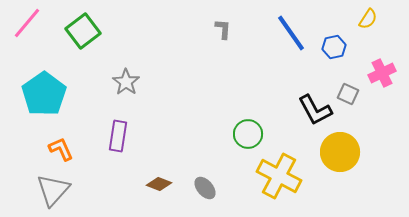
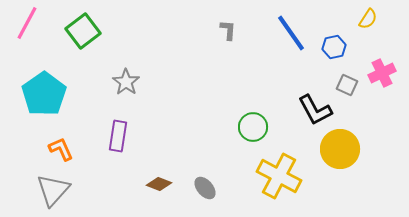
pink line: rotated 12 degrees counterclockwise
gray L-shape: moved 5 px right, 1 px down
gray square: moved 1 px left, 9 px up
green circle: moved 5 px right, 7 px up
yellow circle: moved 3 px up
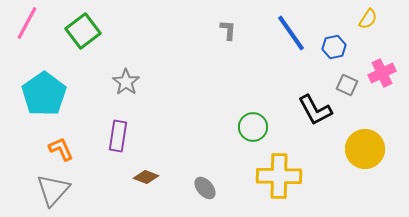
yellow circle: moved 25 px right
yellow cross: rotated 27 degrees counterclockwise
brown diamond: moved 13 px left, 7 px up
